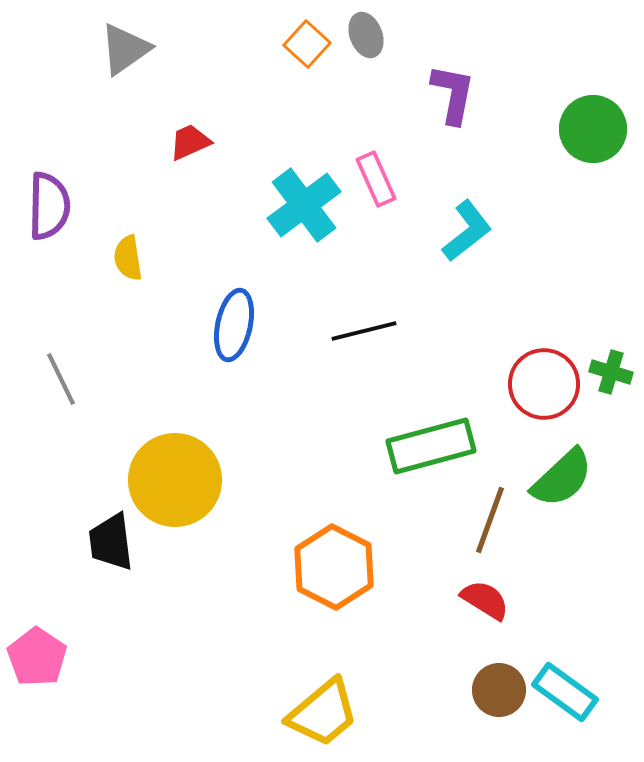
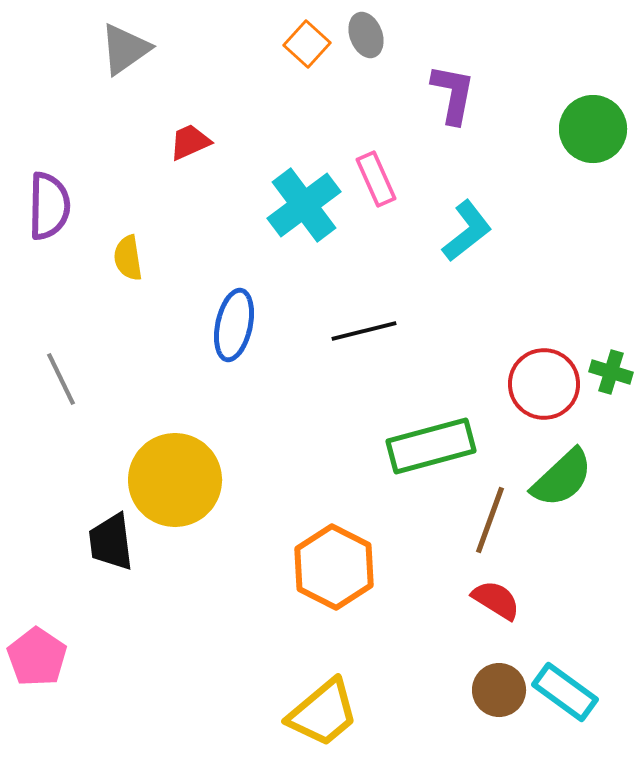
red semicircle: moved 11 px right
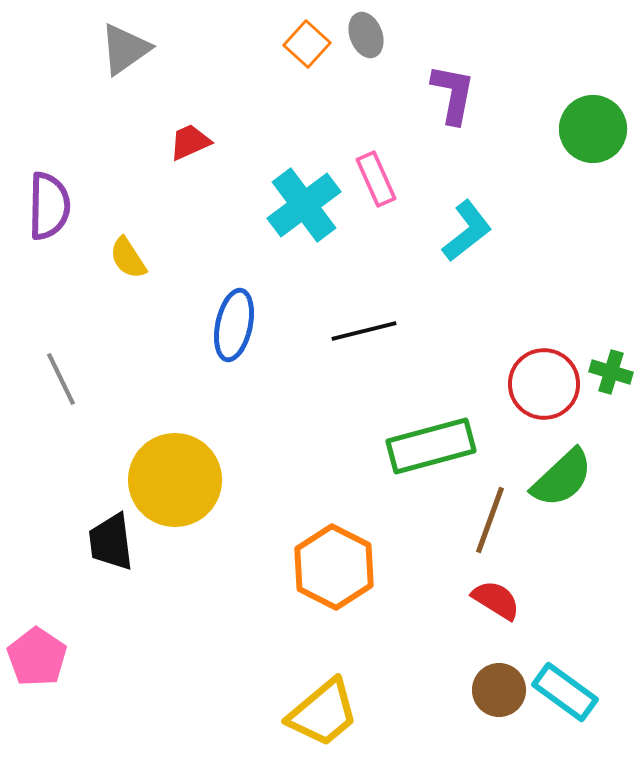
yellow semicircle: rotated 24 degrees counterclockwise
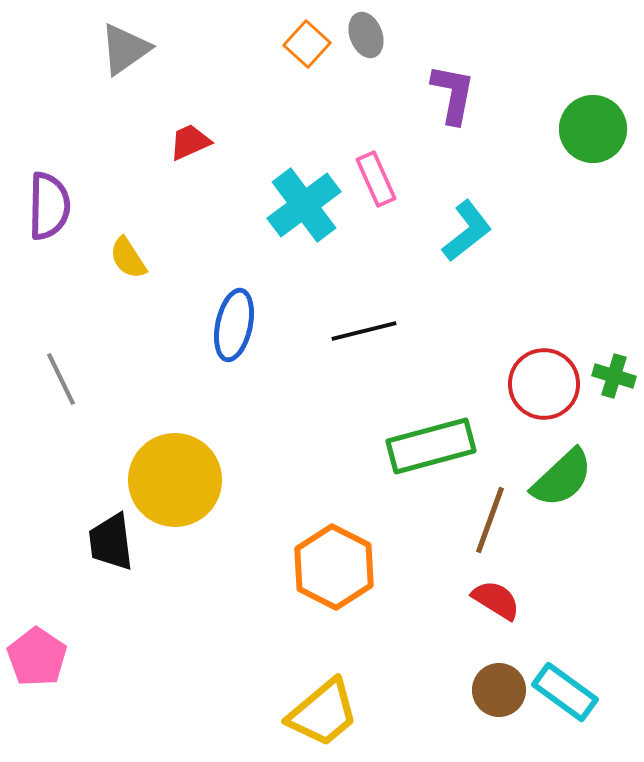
green cross: moved 3 px right, 4 px down
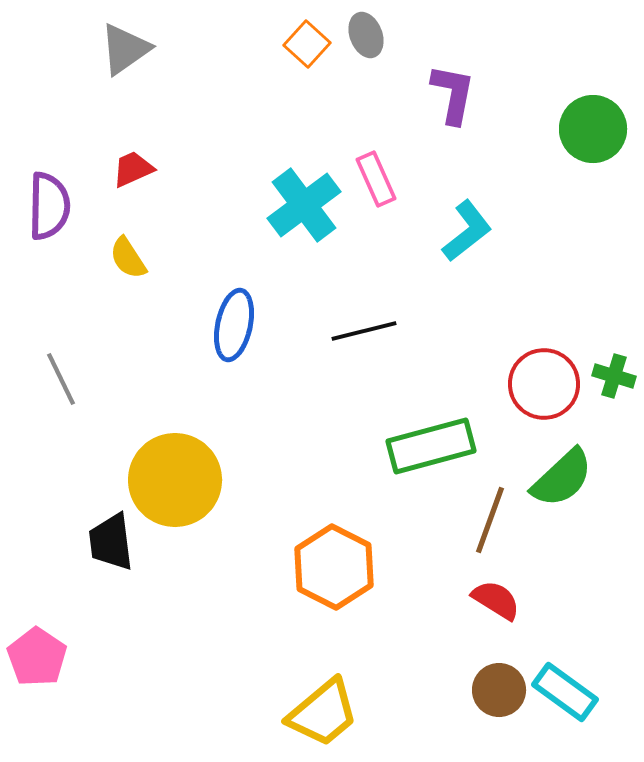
red trapezoid: moved 57 px left, 27 px down
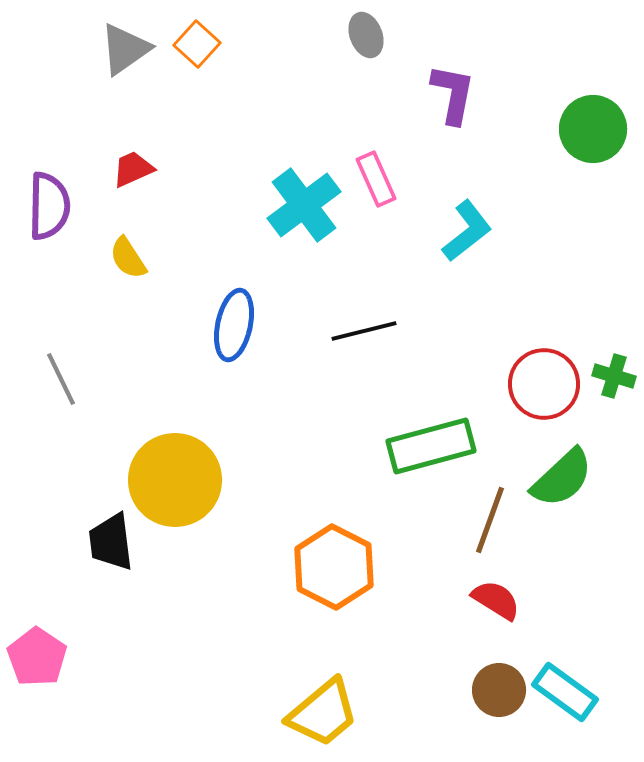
orange square: moved 110 px left
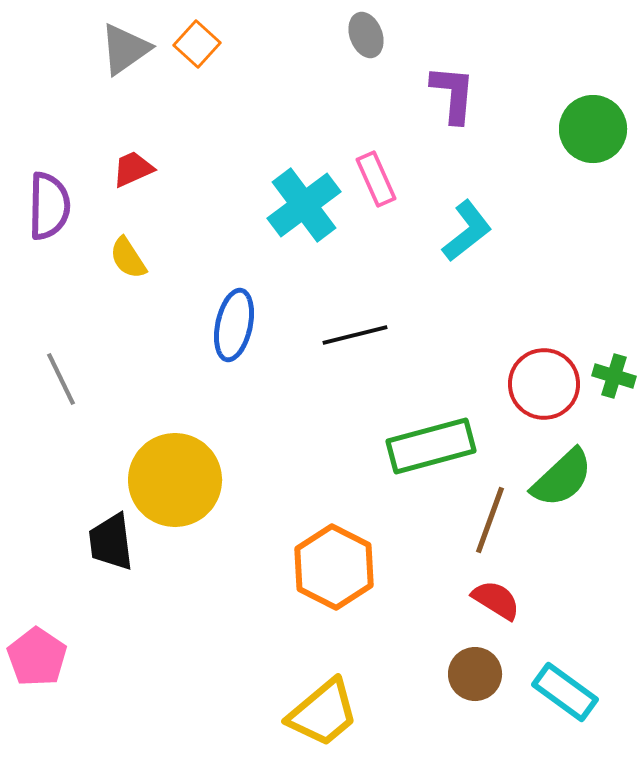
purple L-shape: rotated 6 degrees counterclockwise
black line: moved 9 px left, 4 px down
brown circle: moved 24 px left, 16 px up
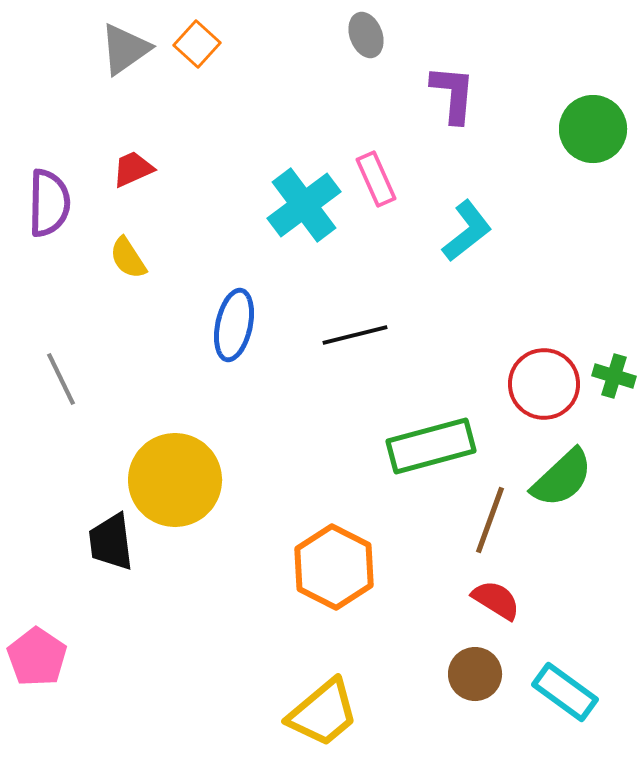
purple semicircle: moved 3 px up
